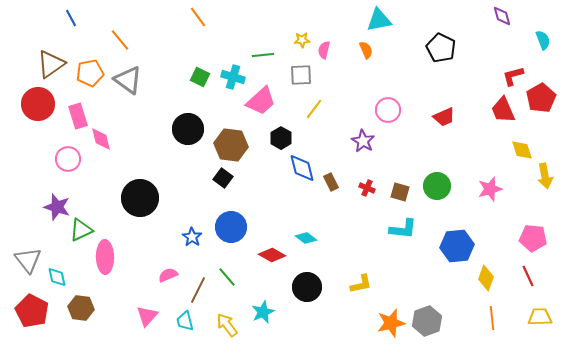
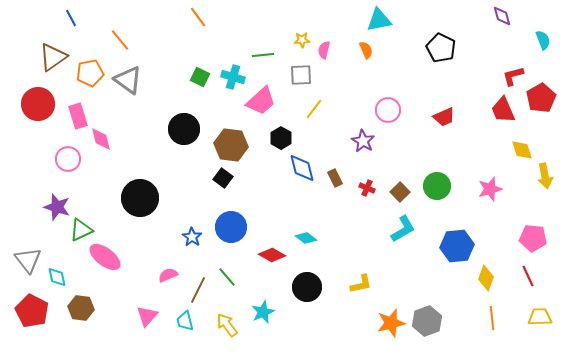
brown triangle at (51, 64): moved 2 px right, 7 px up
black circle at (188, 129): moved 4 px left
brown rectangle at (331, 182): moved 4 px right, 4 px up
brown square at (400, 192): rotated 30 degrees clockwise
cyan L-shape at (403, 229): rotated 36 degrees counterclockwise
pink ellipse at (105, 257): rotated 52 degrees counterclockwise
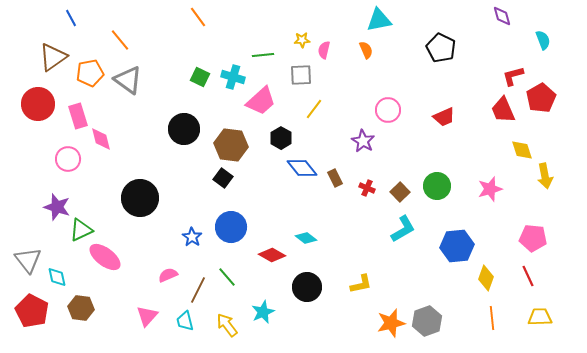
blue diamond at (302, 168): rotated 24 degrees counterclockwise
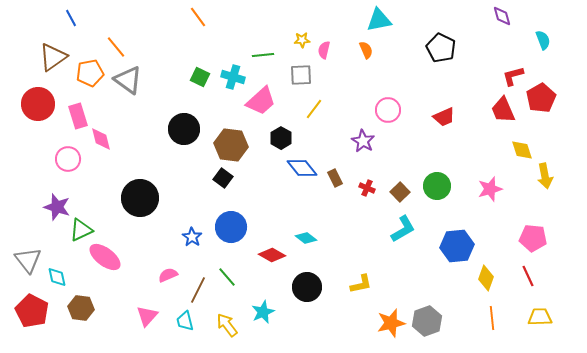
orange line at (120, 40): moved 4 px left, 7 px down
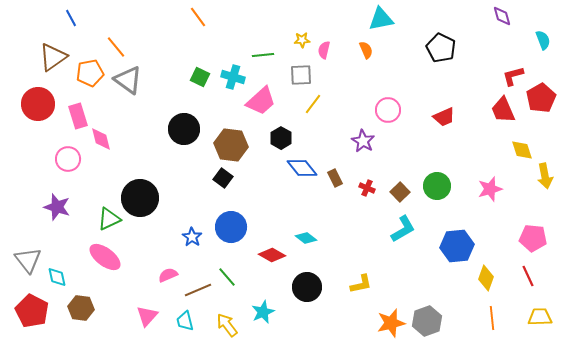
cyan triangle at (379, 20): moved 2 px right, 1 px up
yellow line at (314, 109): moved 1 px left, 5 px up
green triangle at (81, 230): moved 28 px right, 11 px up
brown line at (198, 290): rotated 40 degrees clockwise
